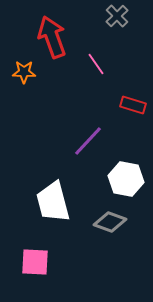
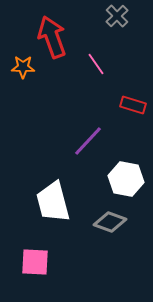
orange star: moved 1 px left, 5 px up
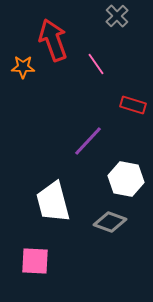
red arrow: moved 1 px right, 3 px down
pink square: moved 1 px up
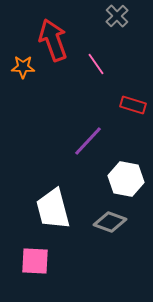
white trapezoid: moved 7 px down
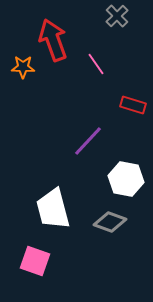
pink square: rotated 16 degrees clockwise
